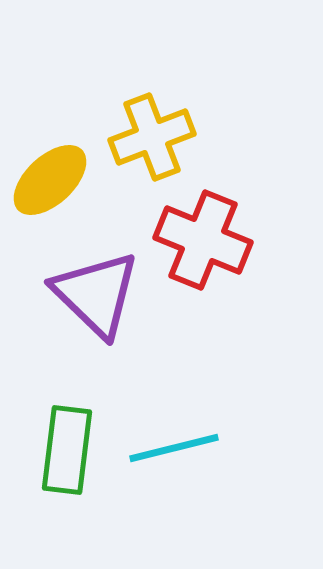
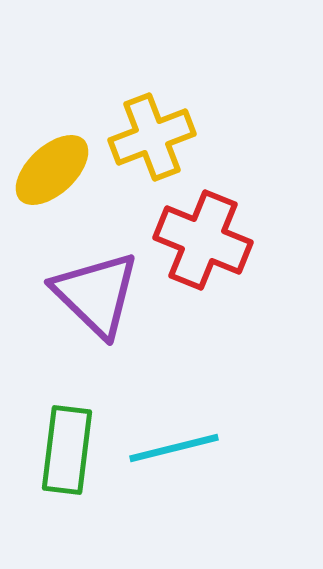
yellow ellipse: moved 2 px right, 10 px up
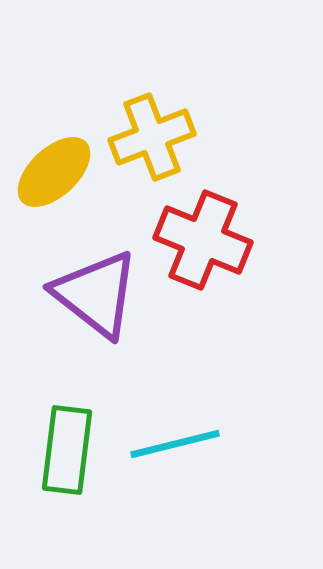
yellow ellipse: moved 2 px right, 2 px down
purple triangle: rotated 6 degrees counterclockwise
cyan line: moved 1 px right, 4 px up
